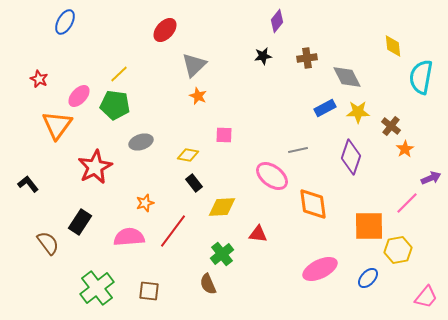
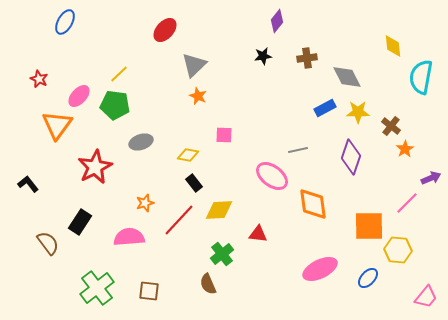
yellow diamond at (222, 207): moved 3 px left, 3 px down
red line at (173, 231): moved 6 px right, 11 px up; rotated 6 degrees clockwise
yellow hexagon at (398, 250): rotated 16 degrees clockwise
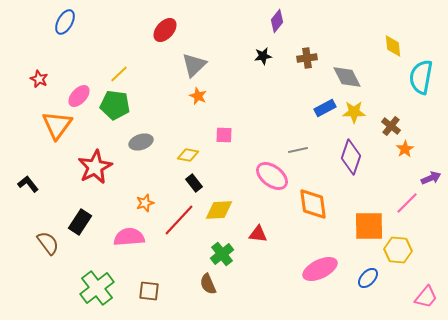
yellow star at (358, 112): moved 4 px left
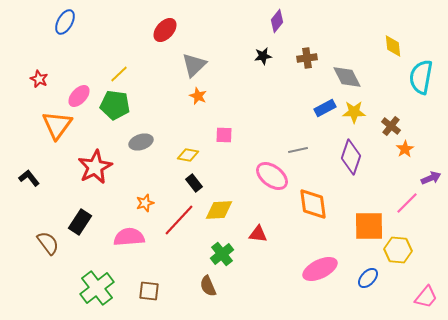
black L-shape at (28, 184): moved 1 px right, 6 px up
brown semicircle at (208, 284): moved 2 px down
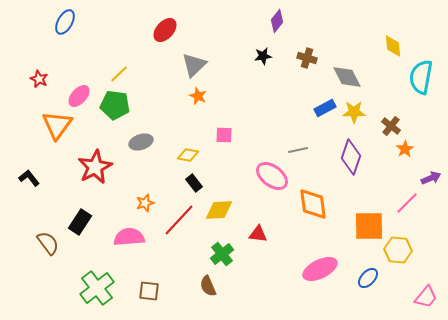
brown cross at (307, 58): rotated 24 degrees clockwise
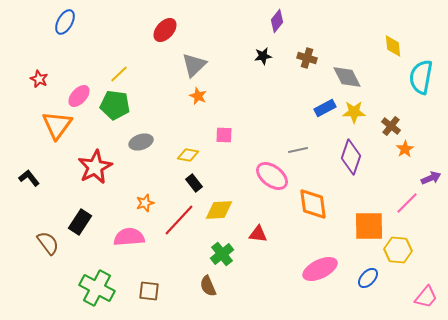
green cross at (97, 288): rotated 24 degrees counterclockwise
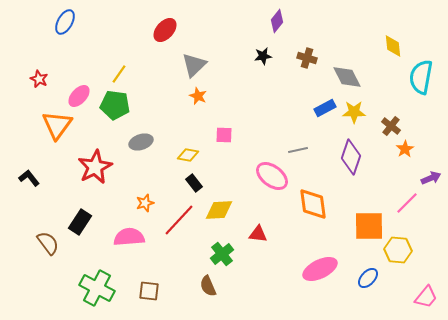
yellow line at (119, 74): rotated 12 degrees counterclockwise
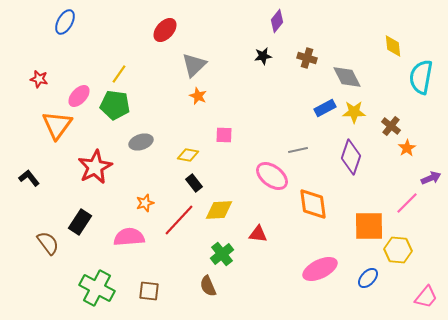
red star at (39, 79): rotated 12 degrees counterclockwise
orange star at (405, 149): moved 2 px right, 1 px up
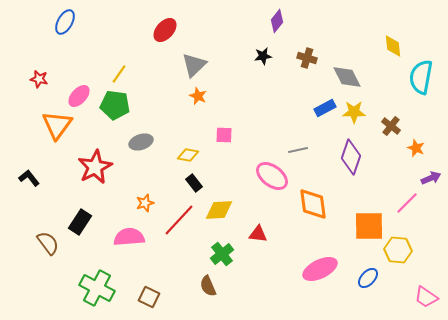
orange star at (407, 148): moved 9 px right; rotated 18 degrees counterclockwise
brown square at (149, 291): moved 6 px down; rotated 20 degrees clockwise
pink trapezoid at (426, 297): rotated 85 degrees clockwise
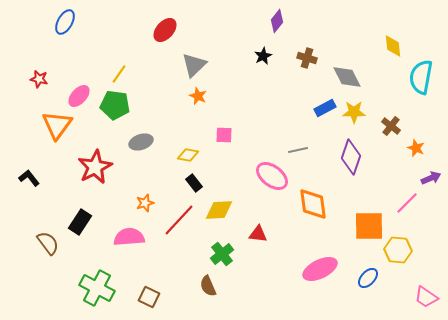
black star at (263, 56): rotated 18 degrees counterclockwise
